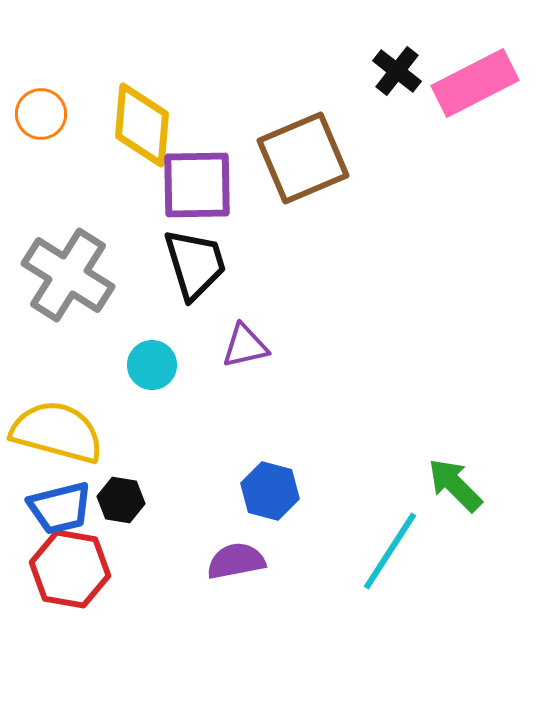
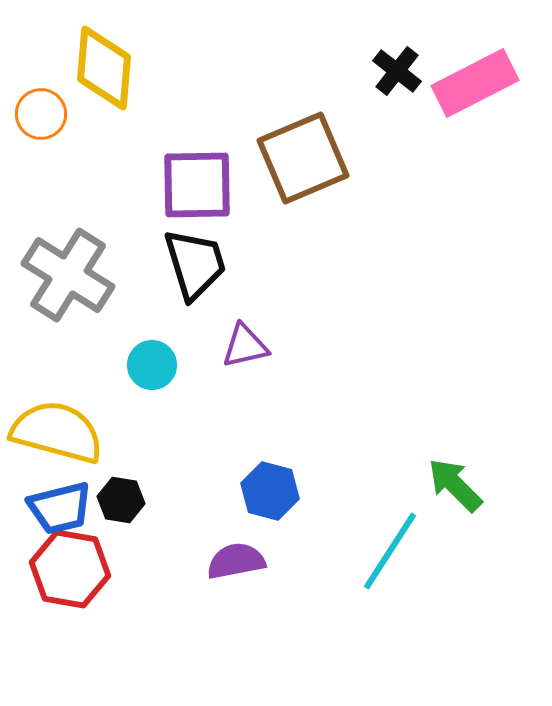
yellow diamond: moved 38 px left, 57 px up
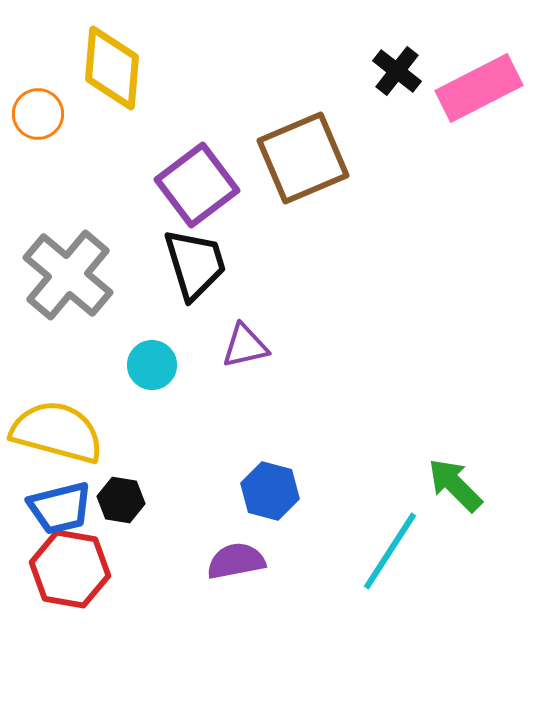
yellow diamond: moved 8 px right
pink rectangle: moved 4 px right, 5 px down
orange circle: moved 3 px left
purple square: rotated 36 degrees counterclockwise
gray cross: rotated 8 degrees clockwise
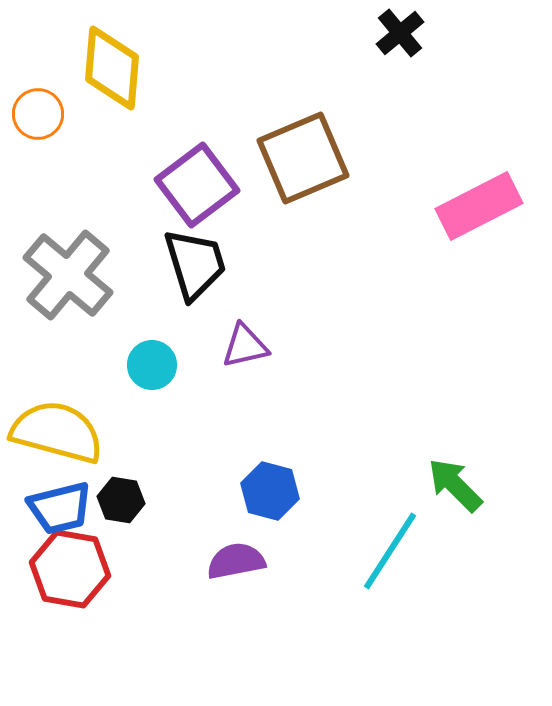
black cross: moved 3 px right, 38 px up; rotated 12 degrees clockwise
pink rectangle: moved 118 px down
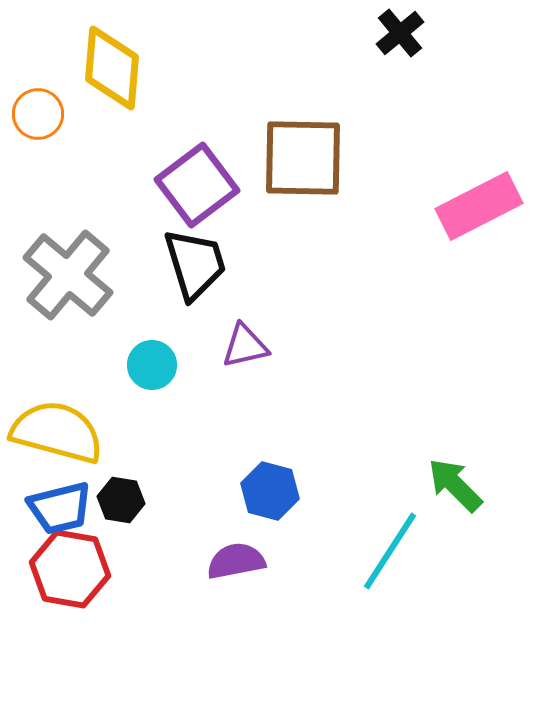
brown square: rotated 24 degrees clockwise
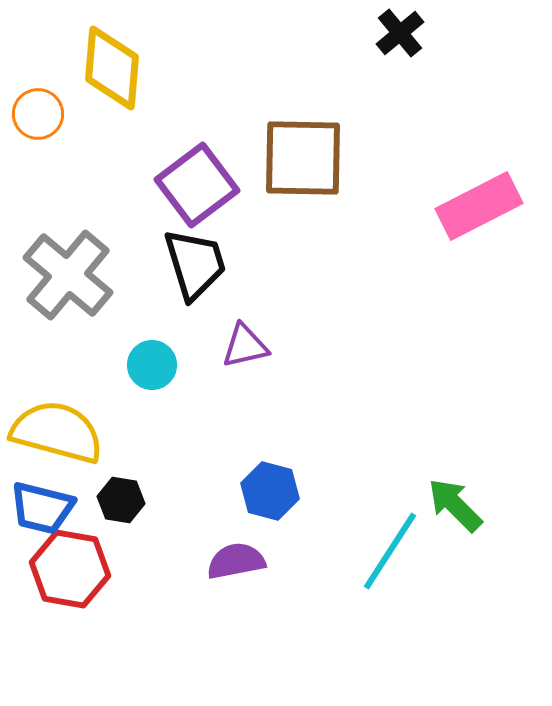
green arrow: moved 20 px down
blue trapezoid: moved 18 px left; rotated 28 degrees clockwise
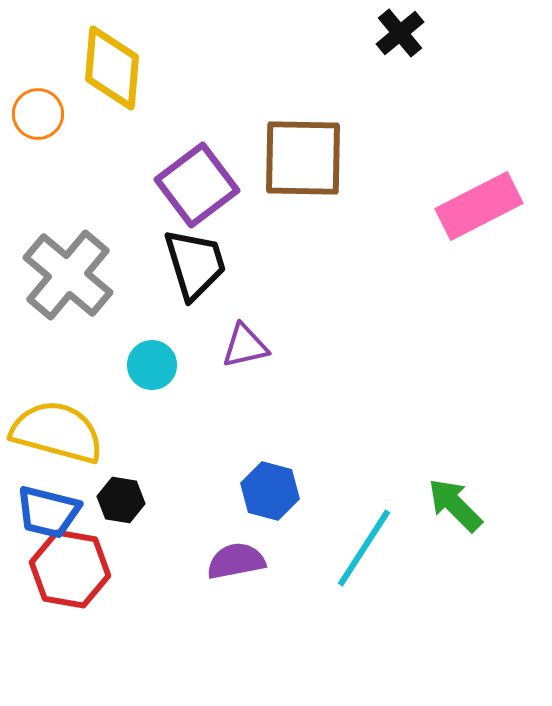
blue trapezoid: moved 6 px right, 4 px down
cyan line: moved 26 px left, 3 px up
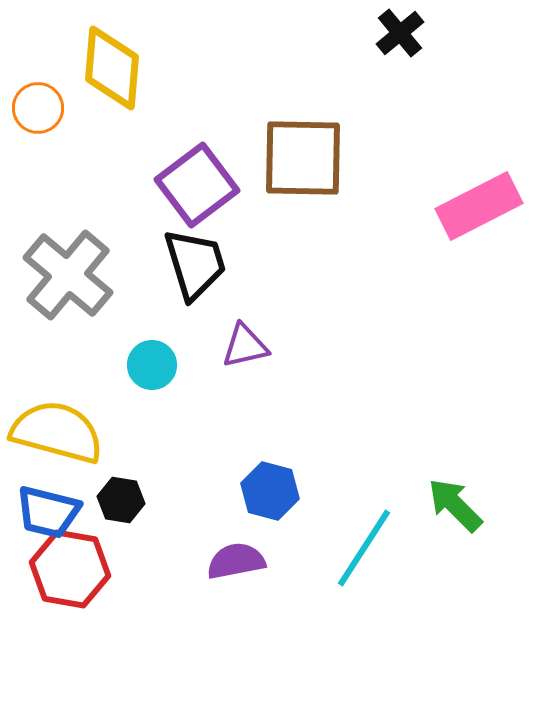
orange circle: moved 6 px up
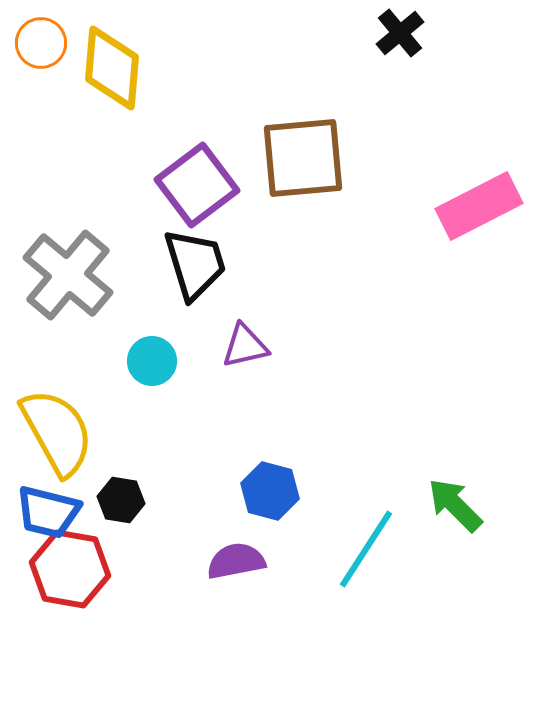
orange circle: moved 3 px right, 65 px up
brown square: rotated 6 degrees counterclockwise
cyan circle: moved 4 px up
yellow semicircle: rotated 46 degrees clockwise
cyan line: moved 2 px right, 1 px down
